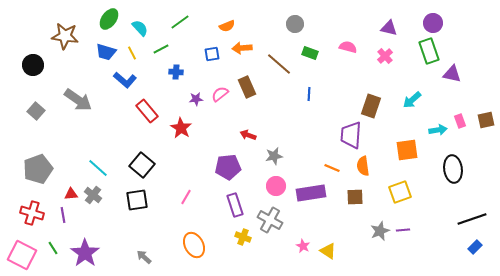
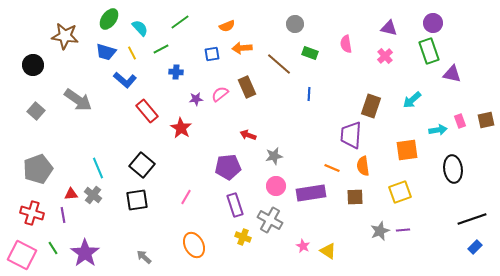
pink semicircle at (348, 47): moved 2 px left, 3 px up; rotated 114 degrees counterclockwise
cyan line at (98, 168): rotated 25 degrees clockwise
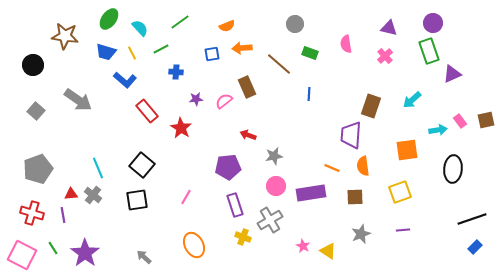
purple triangle at (452, 74): rotated 36 degrees counterclockwise
pink semicircle at (220, 94): moved 4 px right, 7 px down
pink rectangle at (460, 121): rotated 16 degrees counterclockwise
black ellipse at (453, 169): rotated 12 degrees clockwise
gray cross at (270, 220): rotated 30 degrees clockwise
gray star at (380, 231): moved 19 px left, 3 px down
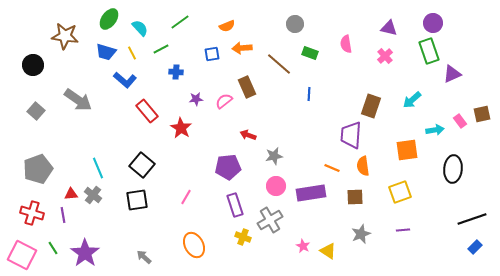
brown square at (486, 120): moved 4 px left, 6 px up
cyan arrow at (438, 130): moved 3 px left
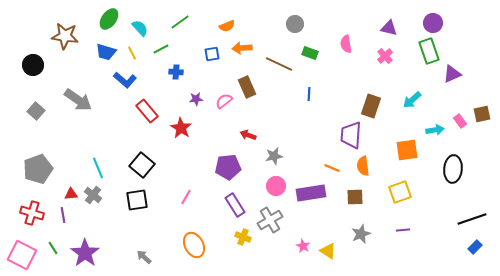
brown line at (279, 64): rotated 16 degrees counterclockwise
purple rectangle at (235, 205): rotated 15 degrees counterclockwise
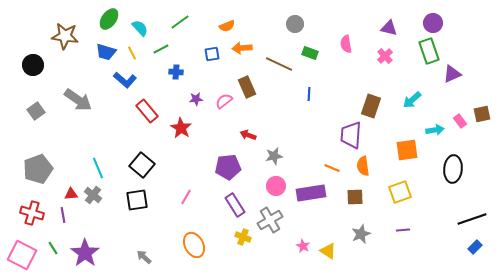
gray square at (36, 111): rotated 12 degrees clockwise
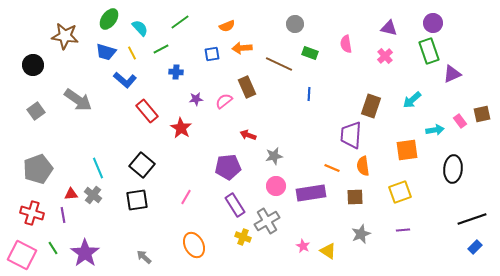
gray cross at (270, 220): moved 3 px left, 1 px down
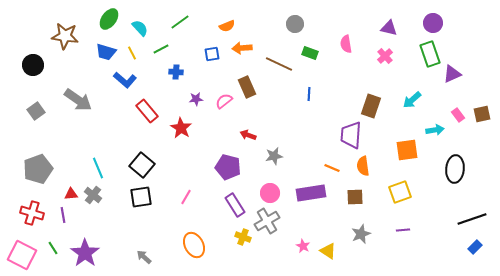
green rectangle at (429, 51): moved 1 px right, 3 px down
pink rectangle at (460, 121): moved 2 px left, 6 px up
purple pentagon at (228, 167): rotated 20 degrees clockwise
black ellipse at (453, 169): moved 2 px right
pink circle at (276, 186): moved 6 px left, 7 px down
black square at (137, 200): moved 4 px right, 3 px up
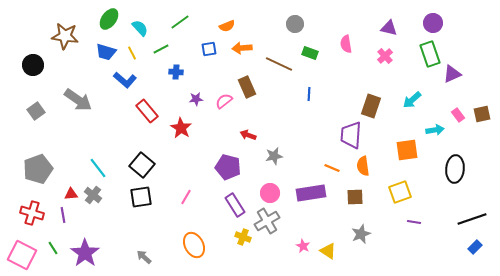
blue square at (212, 54): moved 3 px left, 5 px up
cyan line at (98, 168): rotated 15 degrees counterclockwise
purple line at (403, 230): moved 11 px right, 8 px up; rotated 16 degrees clockwise
